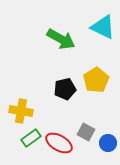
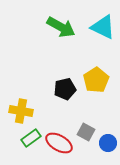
green arrow: moved 12 px up
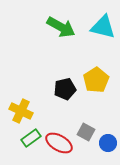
cyan triangle: rotated 12 degrees counterclockwise
yellow cross: rotated 15 degrees clockwise
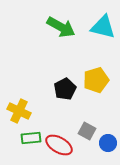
yellow pentagon: rotated 15 degrees clockwise
black pentagon: rotated 15 degrees counterclockwise
yellow cross: moved 2 px left
gray square: moved 1 px right, 1 px up
green rectangle: rotated 30 degrees clockwise
red ellipse: moved 2 px down
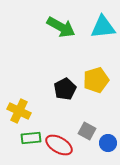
cyan triangle: rotated 20 degrees counterclockwise
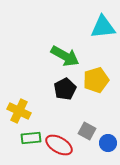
green arrow: moved 4 px right, 29 px down
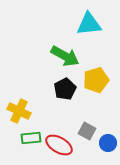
cyan triangle: moved 14 px left, 3 px up
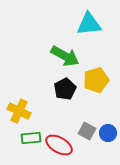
blue circle: moved 10 px up
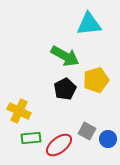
blue circle: moved 6 px down
red ellipse: rotated 68 degrees counterclockwise
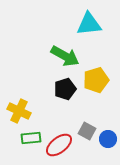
black pentagon: rotated 10 degrees clockwise
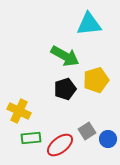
gray square: rotated 30 degrees clockwise
red ellipse: moved 1 px right
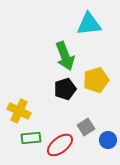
green arrow: rotated 40 degrees clockwise
gray square: moved 1 px left, 4 px up
blue circle: moved 1 px down
